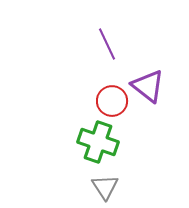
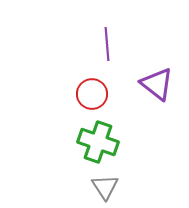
purple line: rotated 20 degrees clockwise
purple triangle: moved 9 px right, 2 px up
red circle: moved 20 px left, 7 px up
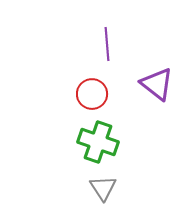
gray triangle: moved 2 px left, 1 px down
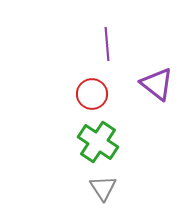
green cross: rotated 15 degrees clockwise
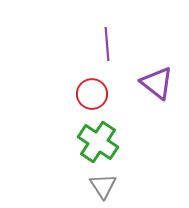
purple triangle: moved 1 px up
gray triangle: moved 2 px up
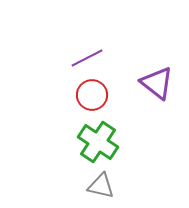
purple line: moved 20 px left, 14 px down; rotated 68 degrees clockwise
red circle: moved 1 px down
gray triangle: moved 2 px left; rotated 44 degrees counterclockwise
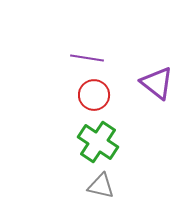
purple line: rotated 36 degrees clockwise
red circle: moved 2 px right
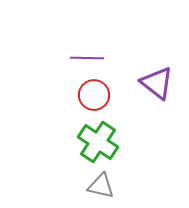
purple line: rotated 8 degrees counterclockwise
